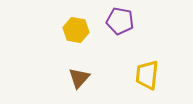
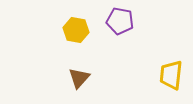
yellow trapezoid: moved 24 px right
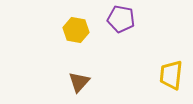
purple pentagon: moved 1 px right, 2 px up
brown triangle: moved 4 px down
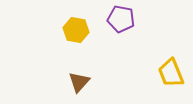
yellow trapezoid: moved 2 px up; rotated 28 degrees counterclockwise
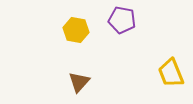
purple pentagon: moved 1 px right, 1 px down
